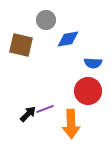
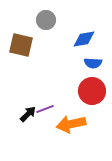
blue diamond: moved 16 px right
red circle: moved 4 px right
orange arrow: rotated 80 degrees clockwise
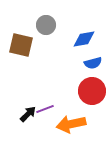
gray circle: moved 5 px down
blue semicircle: rotated 18 degrees counterclockwise
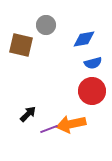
purple line: moved 4 px right, 20 px down
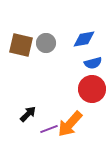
gray circle: moved 18 px down
red circle: moved 2 px up
orange arrow: moved 1 px left; rotated 36 degrees counterclockwise
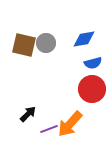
brown square: moved 3 px right
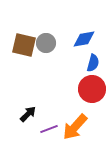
blue semicircle: rotated 60 degrees counterclockwise
orange arrow: moved 5 px right, 3 px down
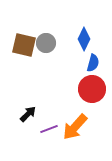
blue diamond: rotated 55 degrees counterclockwise
